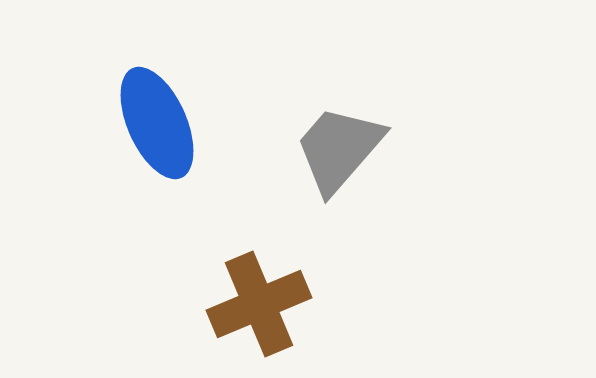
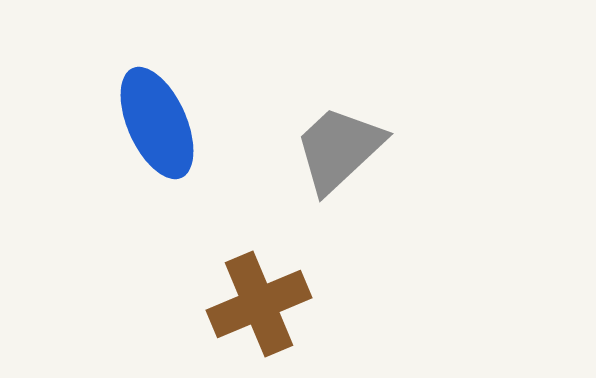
gray trapezoid: rotated 6 degrees clockwise
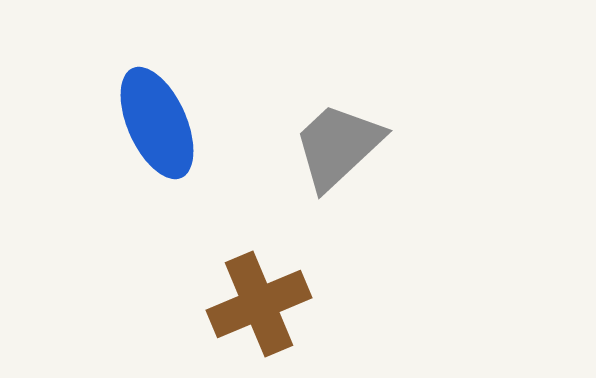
gray trapezoid: moved 1 px left, 3 px up
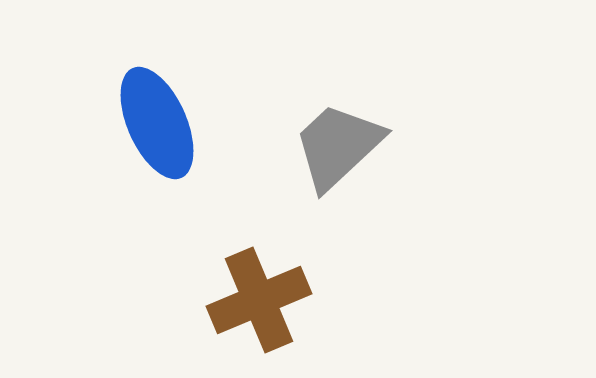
brown cross: moved 4 px up
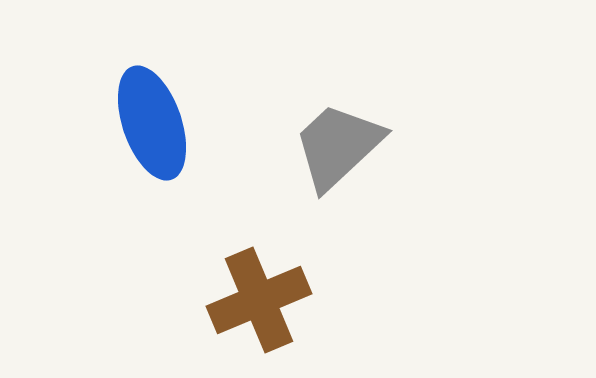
blue ellipse: moved 5 px left; rotated 5 degrees clockwise
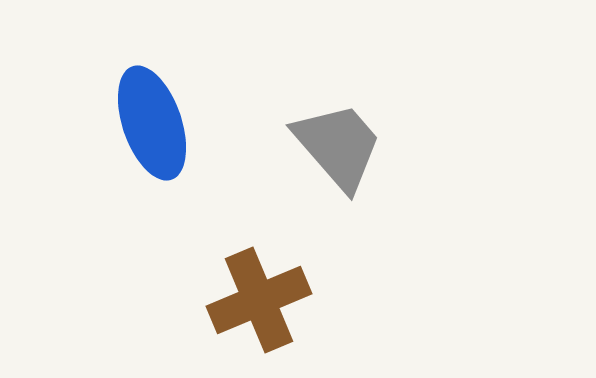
gray trapezoid: rotated 92 degrees clockwise
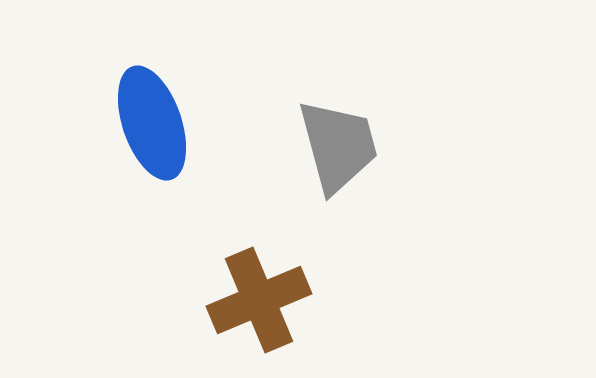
gray trapezoid: rotated 26 degrees clockwise
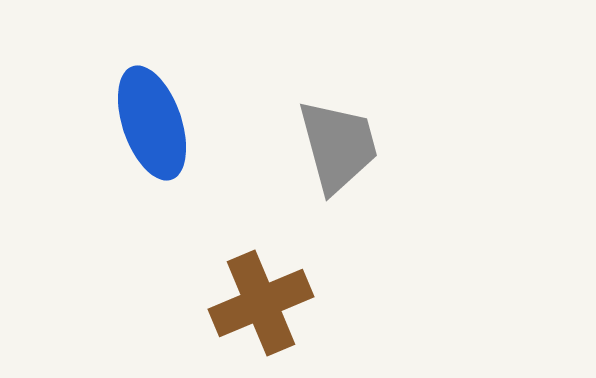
brown cross: moved 2 px right, 3 px down
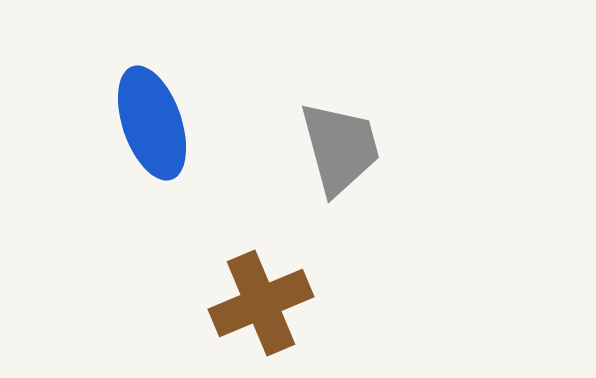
gray trapezoid: moved 2 px right, 2 px down
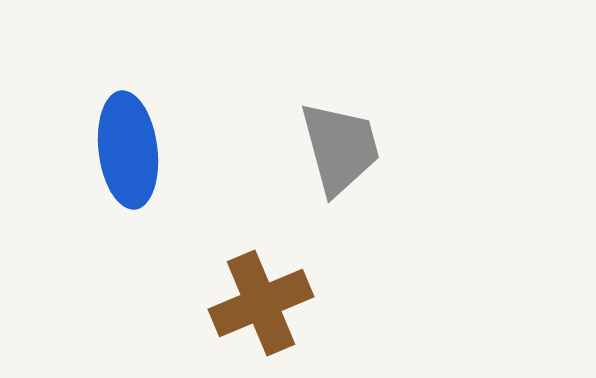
blue ellipse: moved 24 px left, 27 px down; rotated 12 degrees clockwise
